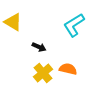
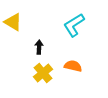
black arrow: rotated 112 degrees counterclockwise
orange semicircle: moved 5 px right, 3 px up
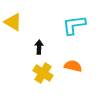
cyan L-shape: rotated 25 degrees clockwise
yellow cross: rotated 18 degrees counterclockwise
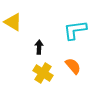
cyan L-shape: moved 1 px right, 5 px down
orange semicircle: rotated 36 degrees clockwise
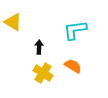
orange semicircle: rotated 18 degrees counterclockwise
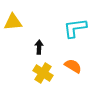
yellow triangle: rotated 36 degrees counterclockwise
cyan L-shape: moved 2 px up
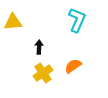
cyan L-shape: moved 2 px right, 8 px up; rotated 120 degrees clockwise
orange semicircle: rotated 66 degrees counterclockwise
yellow cross: rotated 24 degrees clockwise
